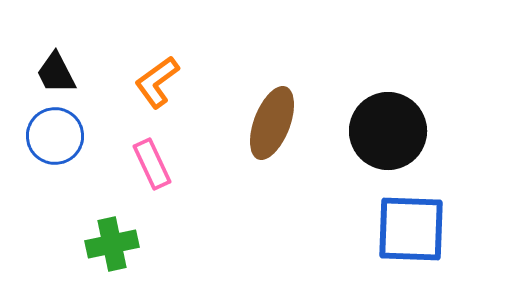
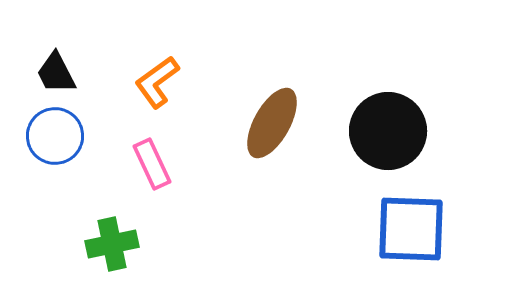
brown ellipse: rotated 8 degrees clockwise
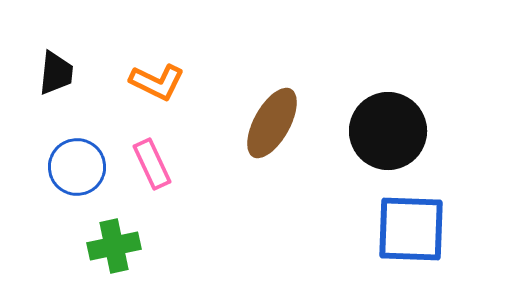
black trapezoid: rotated 147 degrees counterclockwise
orange L-shape: rotated 118 degrees counterclockwise
blue circle: moved 22 px right, 31 px down
green cross: moved 2 px right, 2 px down
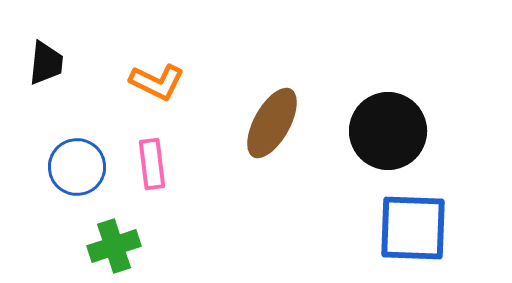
black trapezoid: moved 10 px left, 10 px up
pink rectangle: rotated 18 degrees clockwise
blue square: moved 2 px right, 1 px up
green cross: rotated 6 degrees counterclockwise
